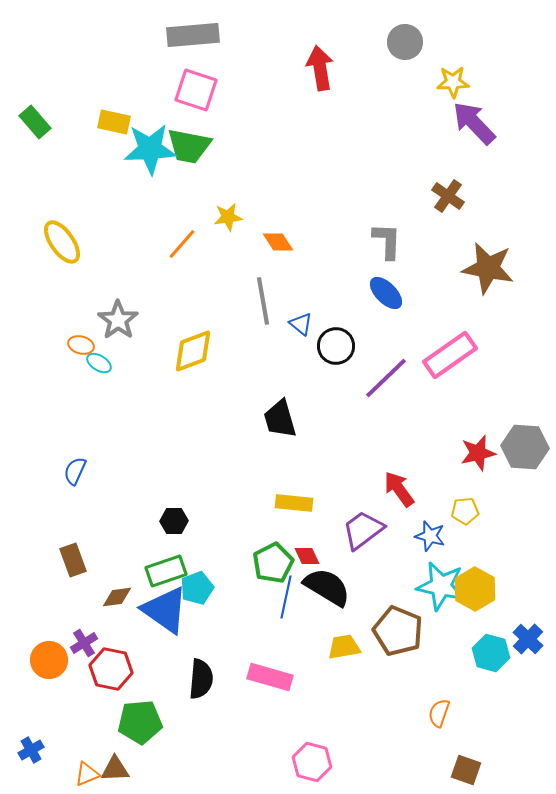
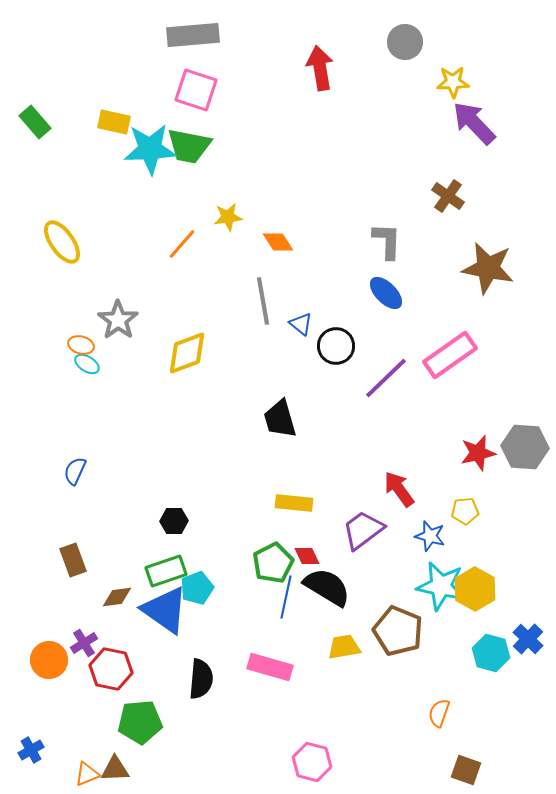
yellow diamond at (193, 351): moved 6 px left, 2 px down
cyan ellipse at (99, 363): moved 12 px left, 1 px down
pink rectangle at (270, 677): moved 10 px up
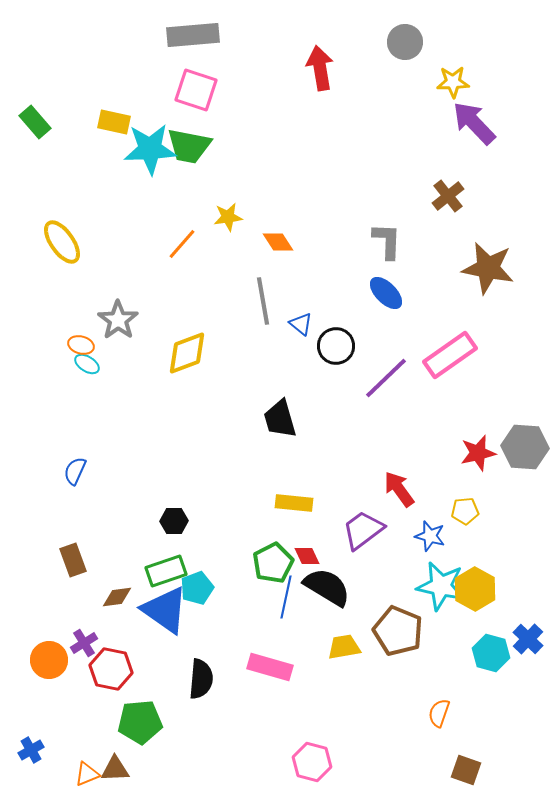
brown cross at (448, 196): rotated 16 degrees clockwise
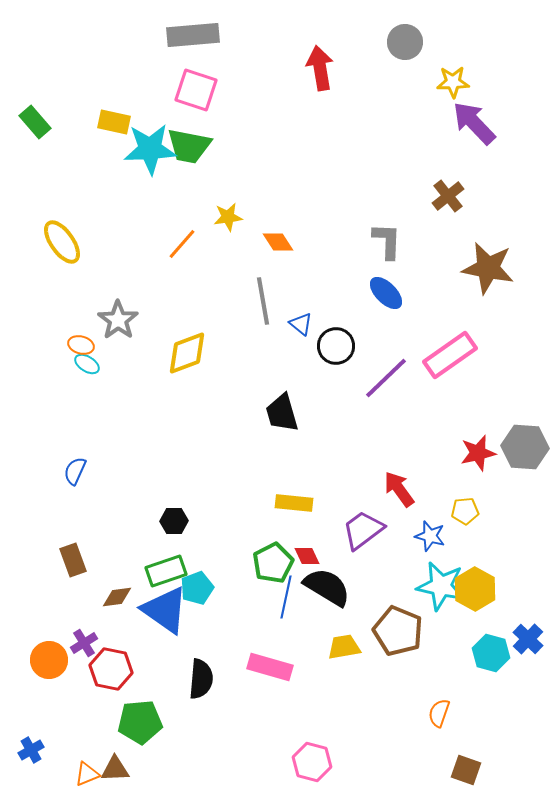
black trapezoid at (280, 419): moved 2 px right, 6 px up
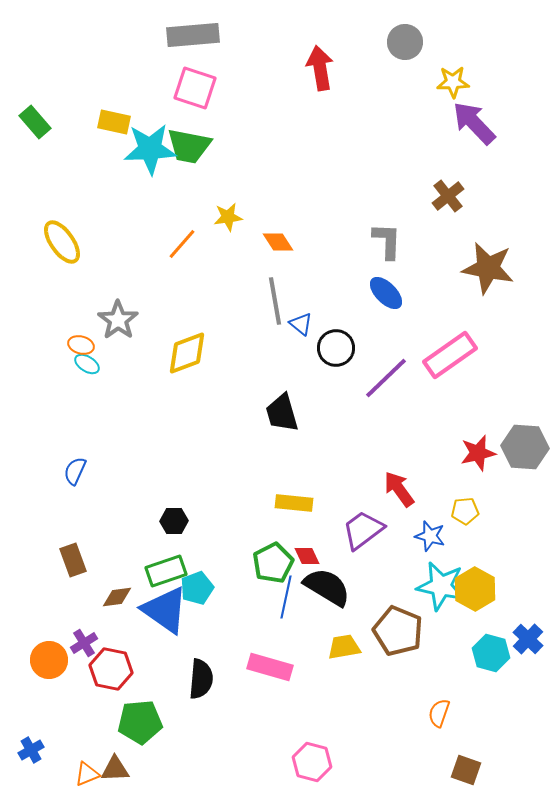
pink square at (196, 90): moved 1 px left, 2 px up
gray line at (263, 301): moved 12 px right
black circle at (336, 346): moved 2 px down
